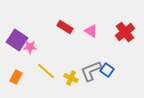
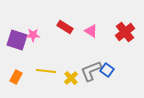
purple square: rotated 15 degrees counterclockwise
pink star: moved 3 px right, 12 px up
yellow line: rotated 36 degrees counterclockwise
yellow cross: rotated 24 degrees clockwise
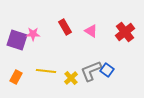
red rectangle: rotated 28 degrees clockwise
pink star: moved 1 px up
